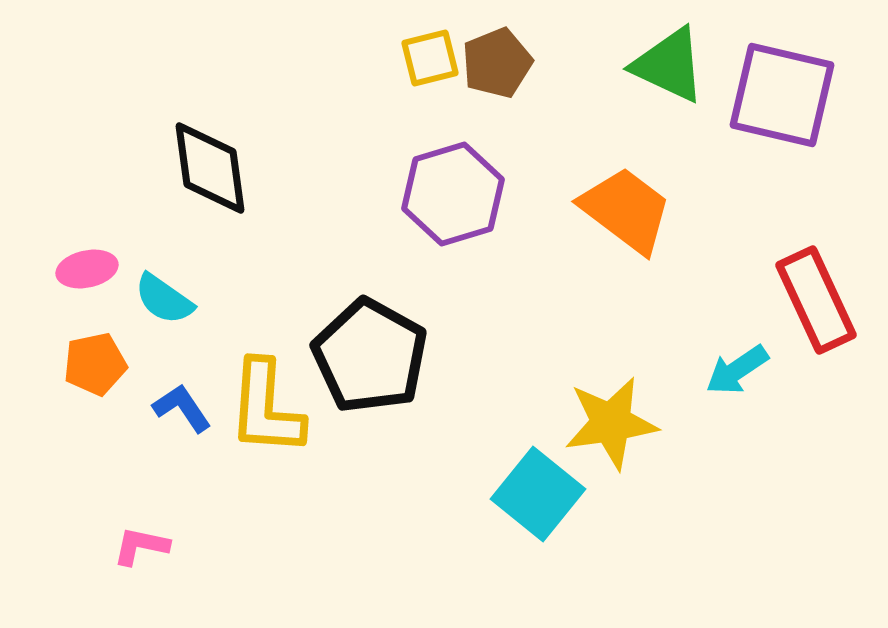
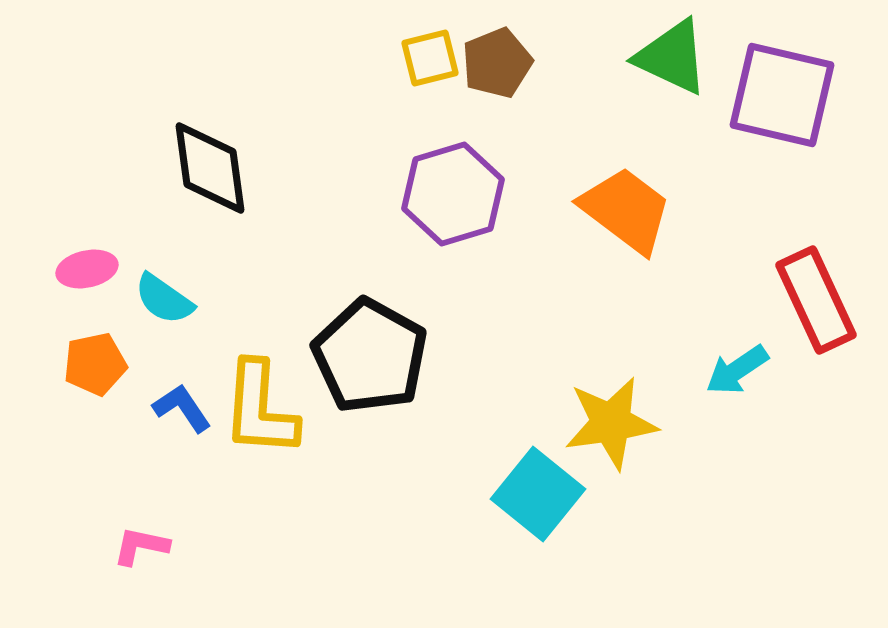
green triangle: moved 3 px right, 8 px up
yellow L-shape: moved 6 px left, 1 px down
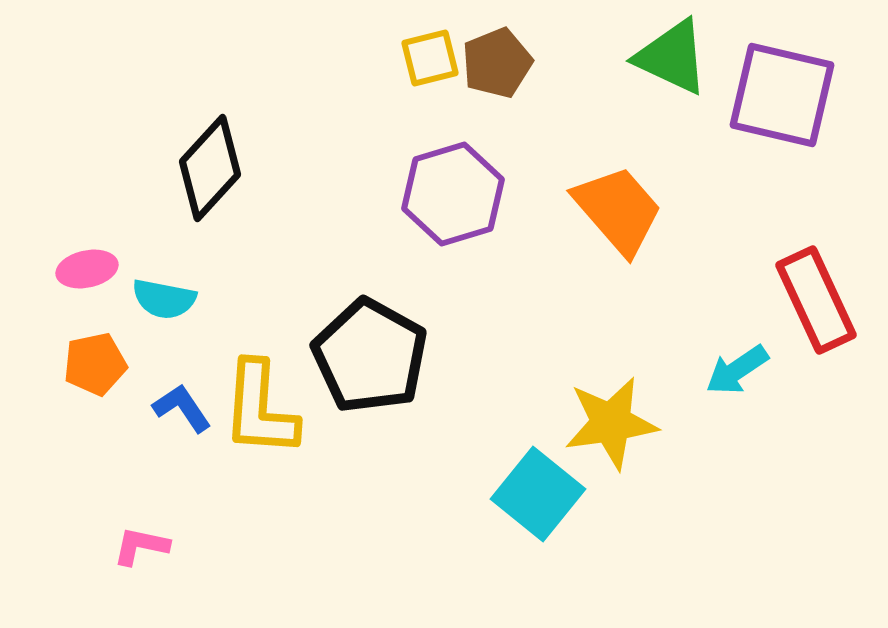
black diamond: rotated 50 degrees clockwise
orange trapezoid: moved 8 px left; rotated 12 degrees clockwise
cyan semicircle: rotated 24 degrees counterclockwise
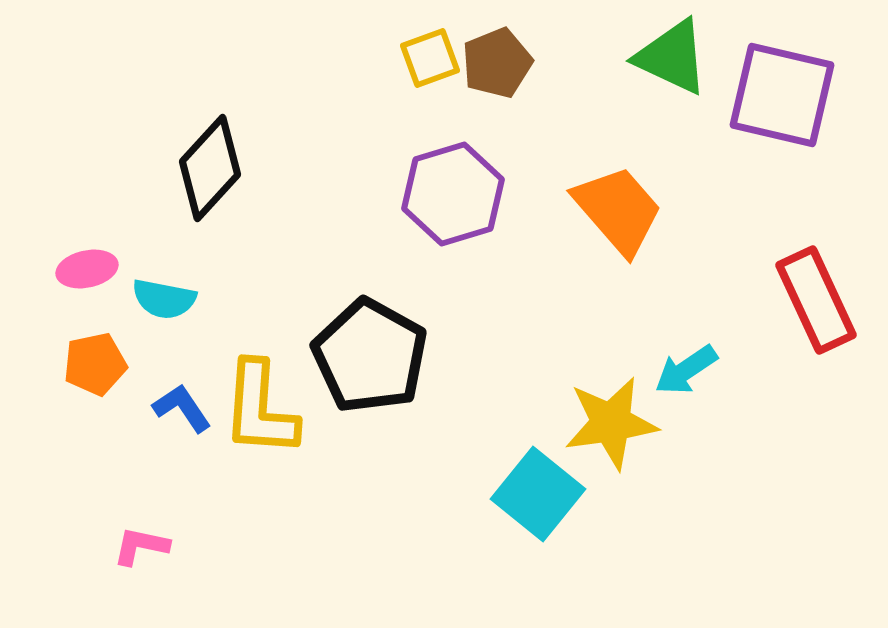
yellow square: rotated 6 degrees counterclockwise
cyan arrow: moved 51 px left
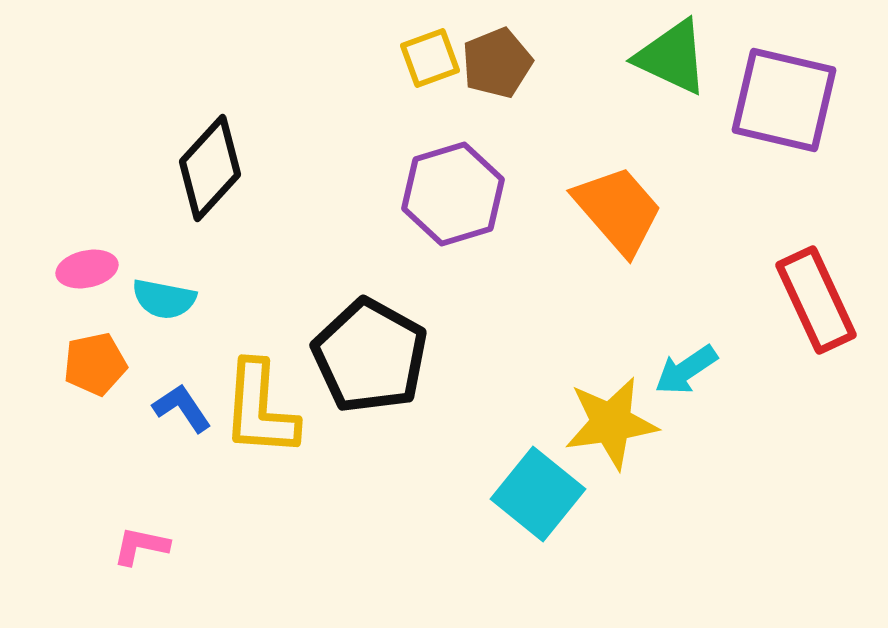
purple square: moved 2 px right, 5 px down
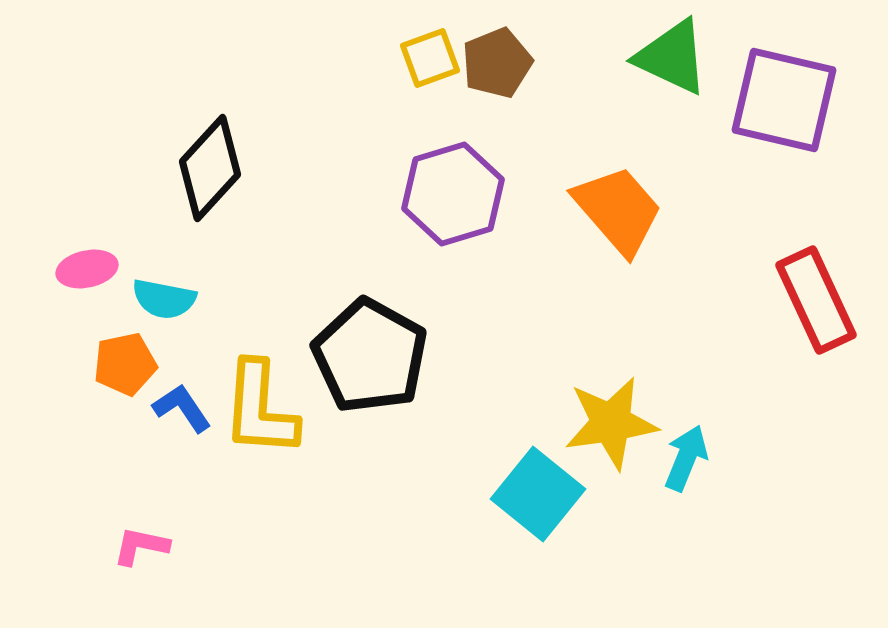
orange pentagon: moved 30 px right
cyan arrow: moved 88 px down; rotated 146 degrees clockwise
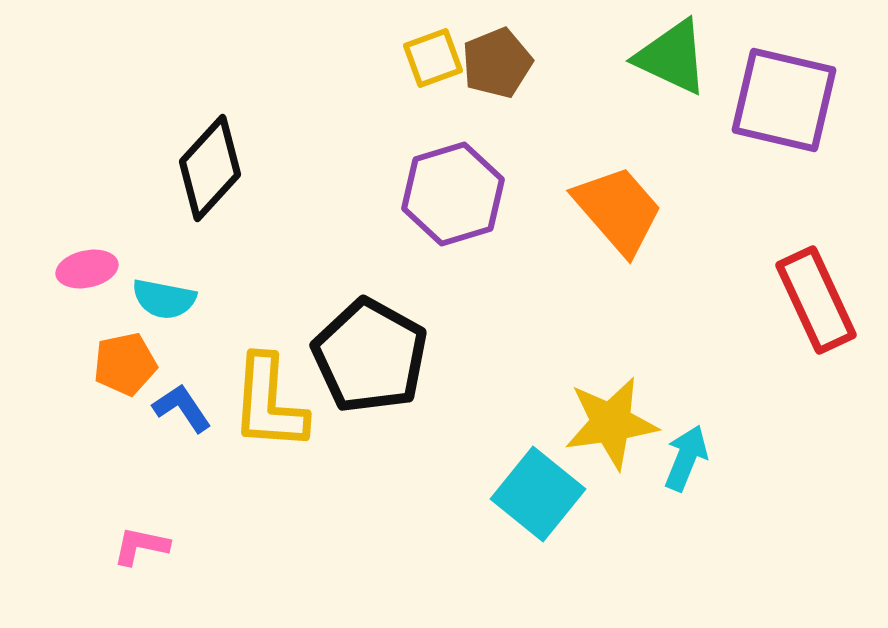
yellow square: moved 3 px right
yellow L-shape: moved 9 px right, 6 px up
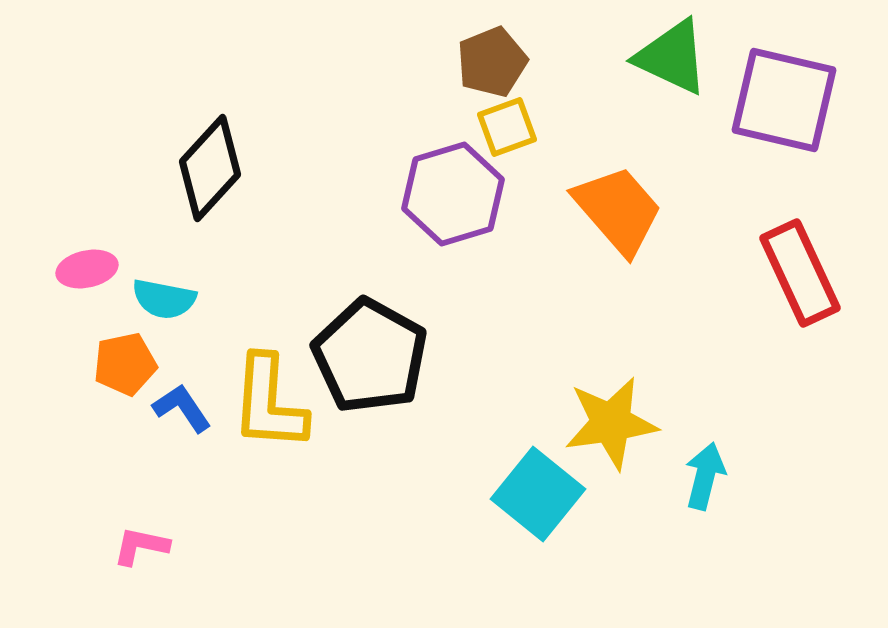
yellow square: moved 74 px right, 69 px down
brown pentagon: moved 5 px left, 1 px up
red rectangle: moved 16 px left, 27 px up
cyan arrow: moved 19 px right, 18 px down; rotated 8 degrees counterclockwise
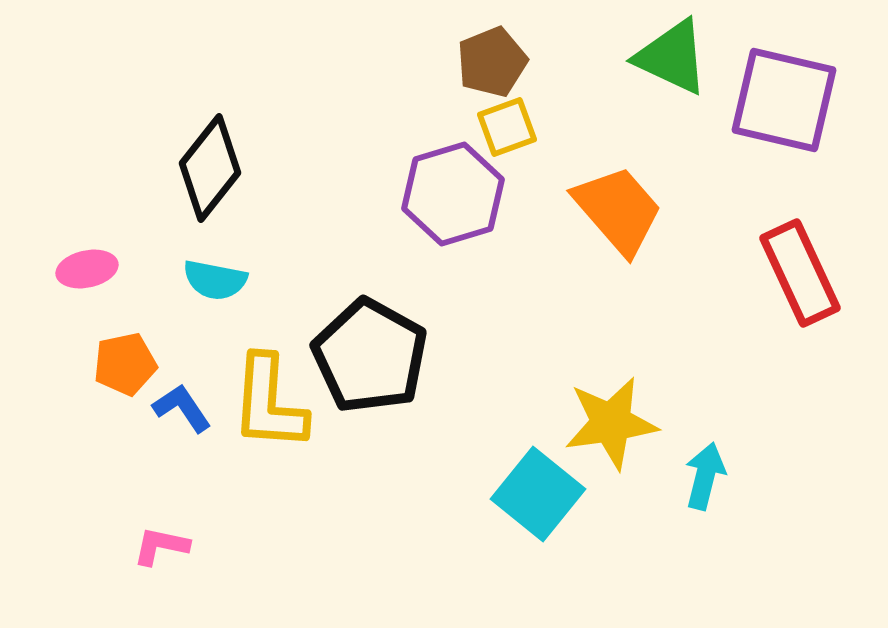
black diamond: rotated 4 degrees counterclockwise
cyan semicircle: moved 51 px right, 19 px up
pink L-shape: moved 20 px right
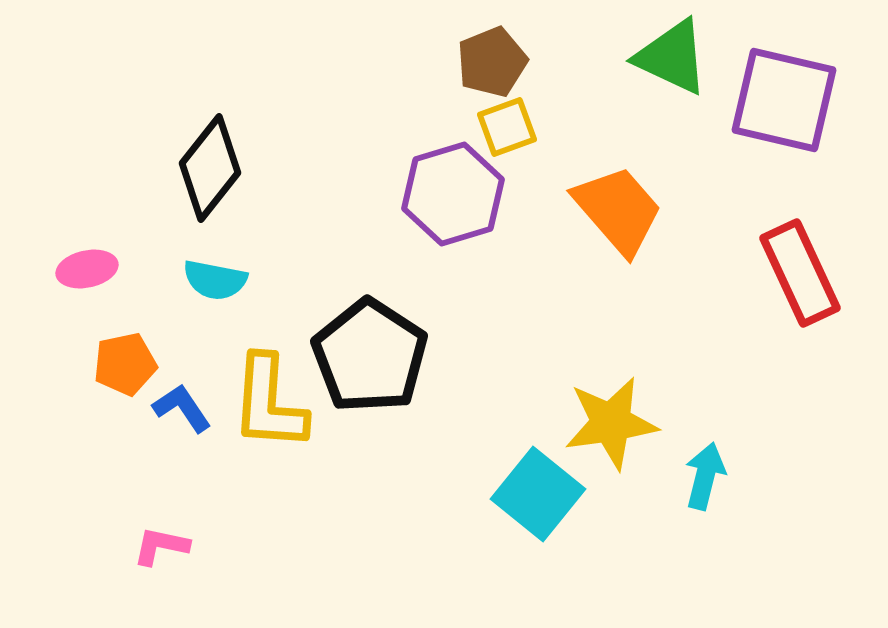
black pentagon: rotated 4 degrees clockwise
